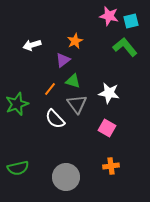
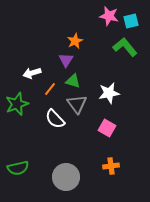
white arrow: moved 28 px down
purple triangle: moved 3 px right; rotated 21 degrees counterclockwise
white star: rotated 20 degrees counterclockwise
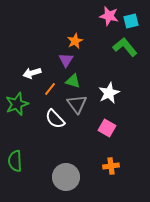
white star: rotated 15 degrees counterclockwise
green semicircle: moved 3 px left, 7 px up; rotated 100 degrees clockwise
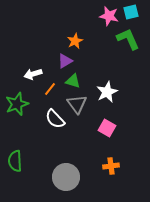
cyan square: moved 9 px up
green L-shape: moved 3 px right, 8 px up; rotated 15 degrees clockwise
purple triangle: moved 1 px left, 1 px down; rotated 28 degrees clockwise
white arrow: moved 1 px right, 1 px down
white star: moved 2 px left, 1 px up
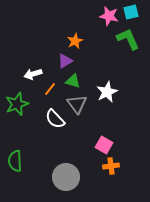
pink square: moved 3 px left, 17 px down
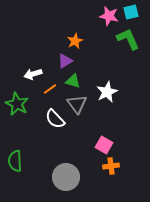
orange line: rotated 16 degrees clockwise
green star: rotated 25 degrees counterclockwise
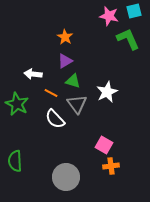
cyan square: moved 3 px right, 1 px up
orange star: moved 10 px left, 4 px up; rotated 14 degrees counterclockwise
white arrow: rotated 24 degrees clockwise
orange line: moved 1 px right, 4 px down; rotated 64 degrees clockwise
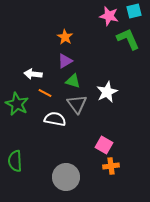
orange line: moved 6 px left
white semicircle: rotated 145 degrees clockwise
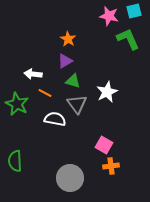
orange star: moved 3 px right, 2 px down
gray circle: moved 4 px right, 1 px down
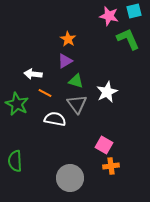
green triangle: moved 3 px right
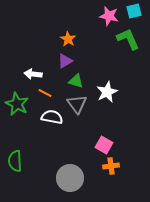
white semicircle: moved 3 px left, 2 px up
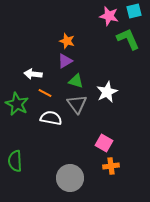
orange star: moved 1 px left, 2 px down; rotated 14 degrees counterclockwise
white semicircle: moved 1 px left, 1 px down
pink square: moved 2 px up
